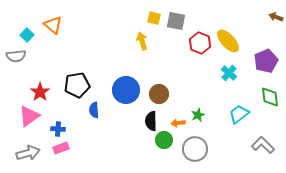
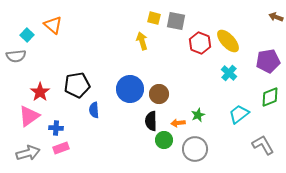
purple pentagon: moved 2 px right; rotated 15 degrees clockwise
blue circle: moved 4 px right, 1 px up
green diamond: rotated 75 degrees clockwise
blue cross: moved 2 px left, 1 px up
gray L-shape: rotated 15 degrees clockwise
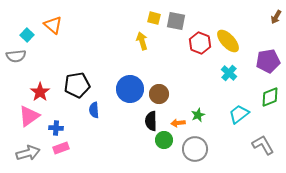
brown arrow: rotated 80 degrees counterclockwise
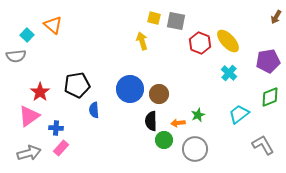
pink rectangle: rotated 28 degrees counterclockwise
gray arrow: moved 1 px right
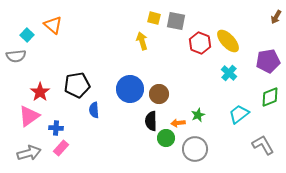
green circle: moved 2 px right, 2 px up
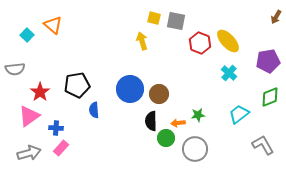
gray semicircle: moved 1 px left, 13 px down
green star: rotated 16 degrees clockwise
